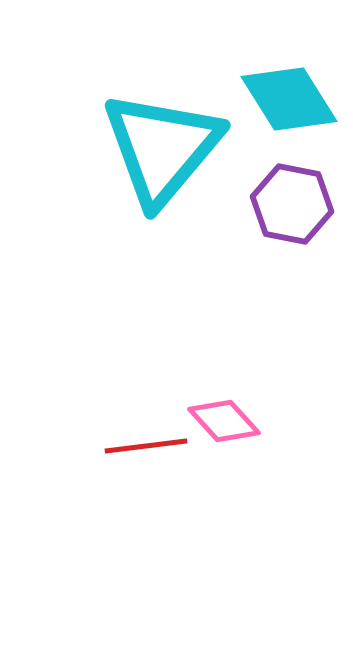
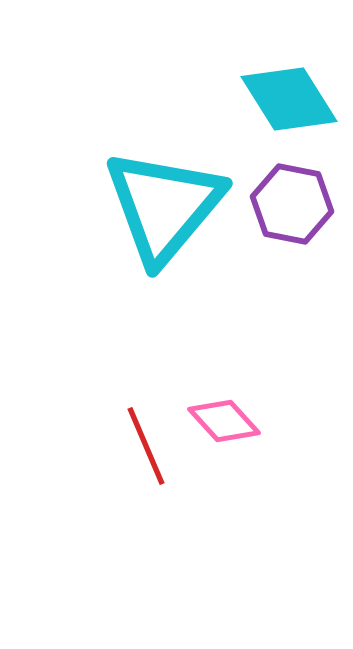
cyan triangle: moved 2 px right, 58 px down
red line: rotated 74 degrees clockwise
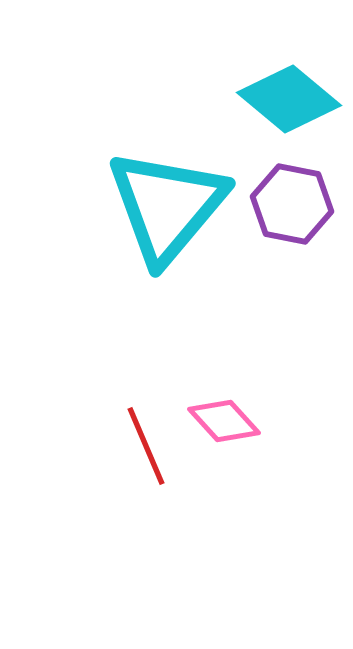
cyan diamond: rotated 18 degrees counterclockwise
cyan triangle: moved 3 px right
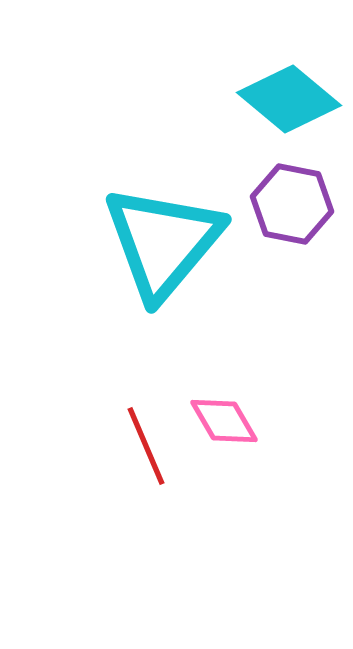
cyan triangle: moved 4 px left, 36 px down
pink diamond: rotated 12 degrees clockwise
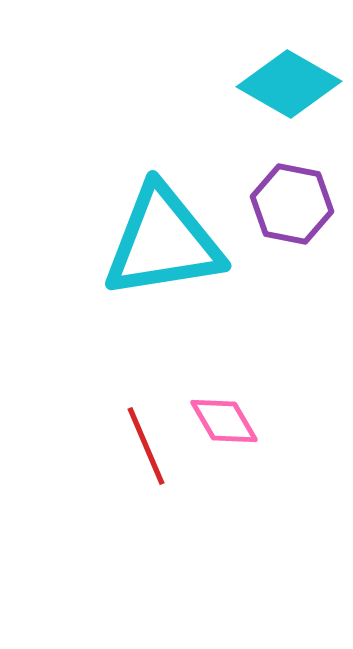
cyan diamond: moved 15 px up; rotated 10 degrees counterclockwise
cyan triangle: rotated 41 degrees clockwise
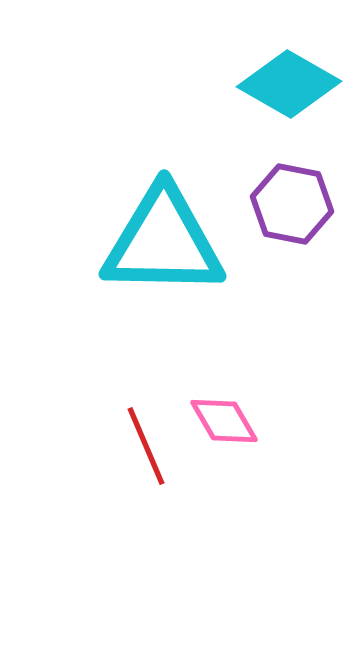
cyan triangle: rotated 10 degrees clockwise
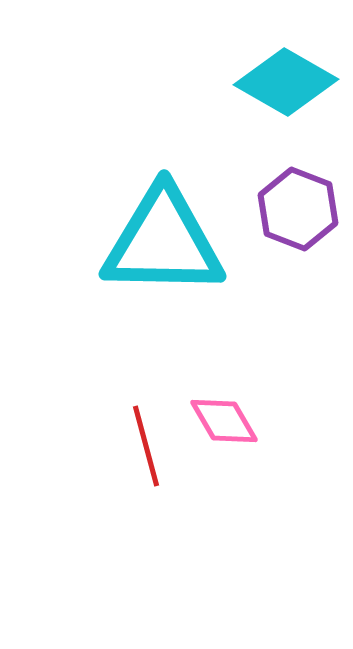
cyan diamond: moved 3 px left, 2 px up
purple hexagon: moved 6 px right, 5 px down; rotated 10 degrees clockwise
red line: rotated 8 degrees clockwise
